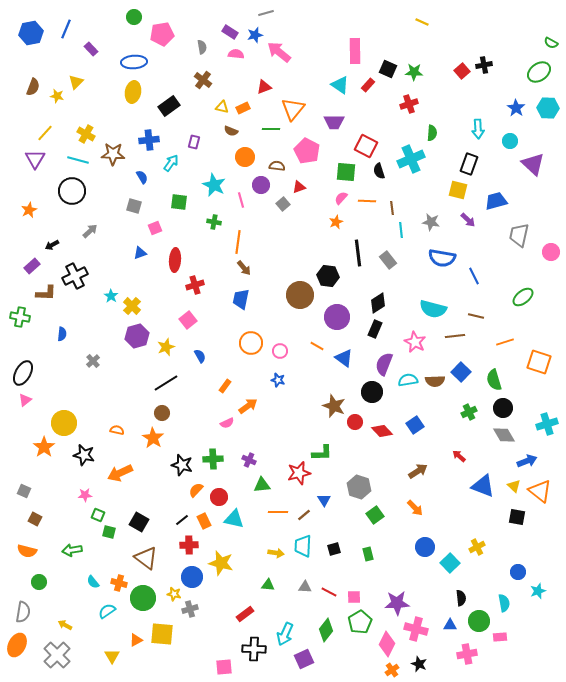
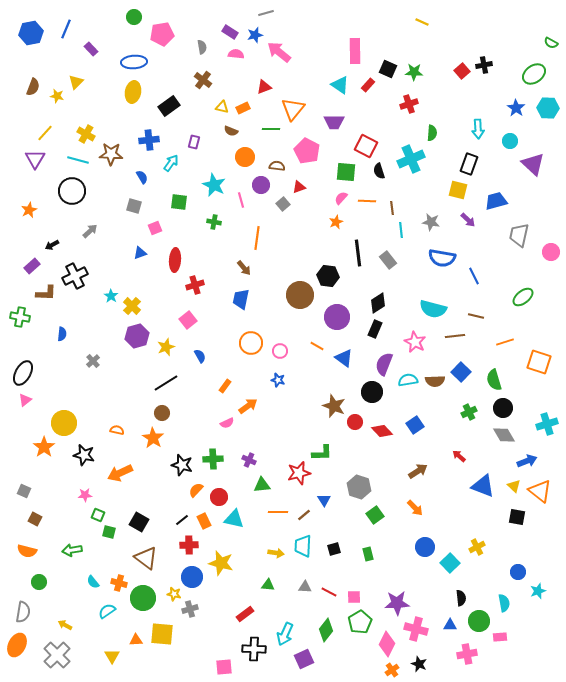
green ellipse at (539, 72): moved 5 px left, 2 px down
brown star at (113, 154): moved 2 px left
orange line at (238, 242): moved 19 px right, 4 px up
orange triangle at (136, 640): rotated 24 degrees clockwise
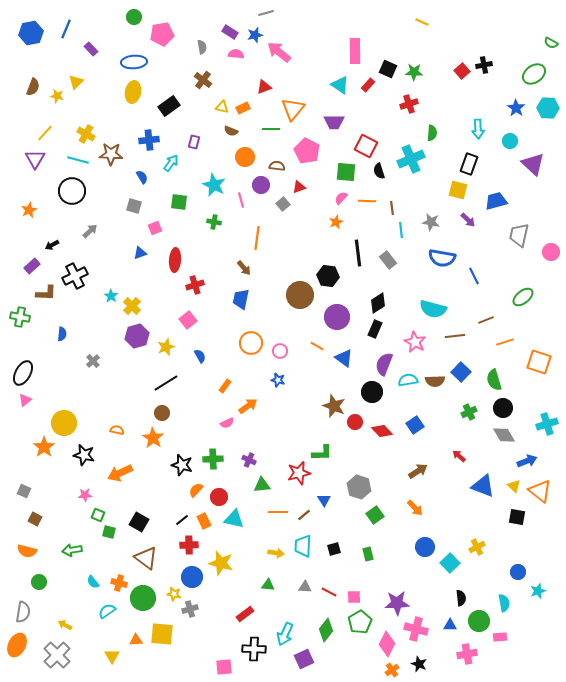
brown line at (476, 316): moved 10 px right, 4 px down; rotated 35 degrees counterclockwise
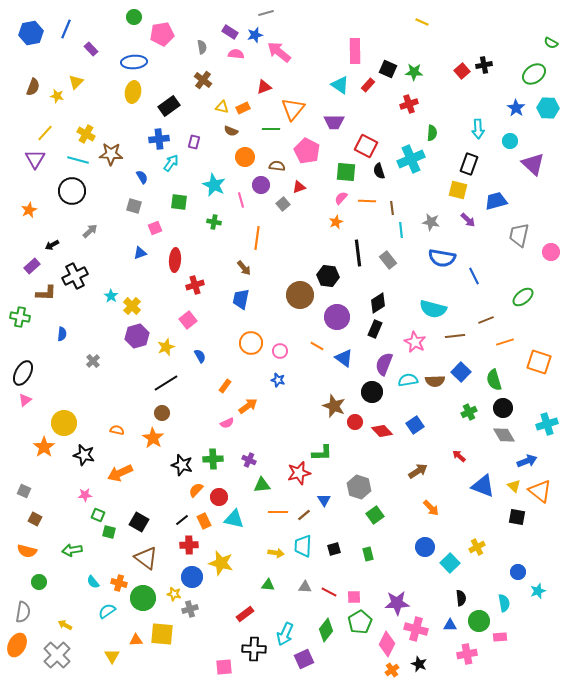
blue cross at (149, 140): moved 10 px right, 1 px up
orange arrow at (415, 508): moved 16 px right
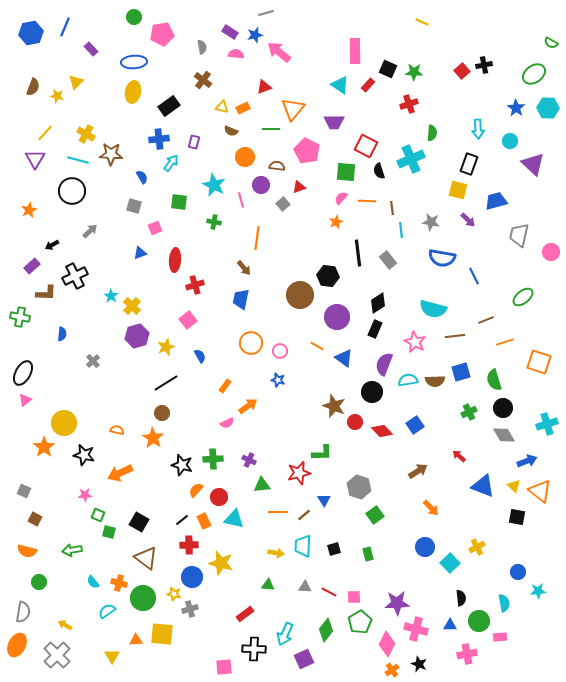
blue line at (66, 29): moved 1 px left, 2 px up
blue square at (461, 372): rotated 30 degrees clockwise
cyan star at (538, 591): rotated 14 degrees clockwise
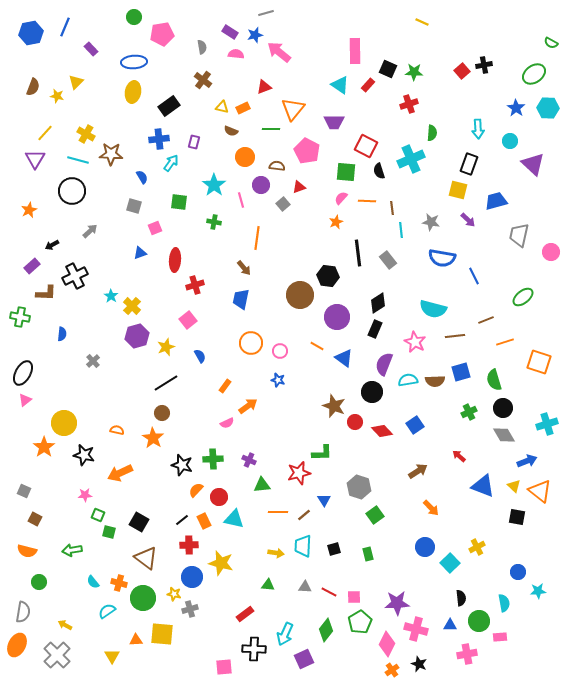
cyan star at (214, 185): rotated 10 degrees clockwise
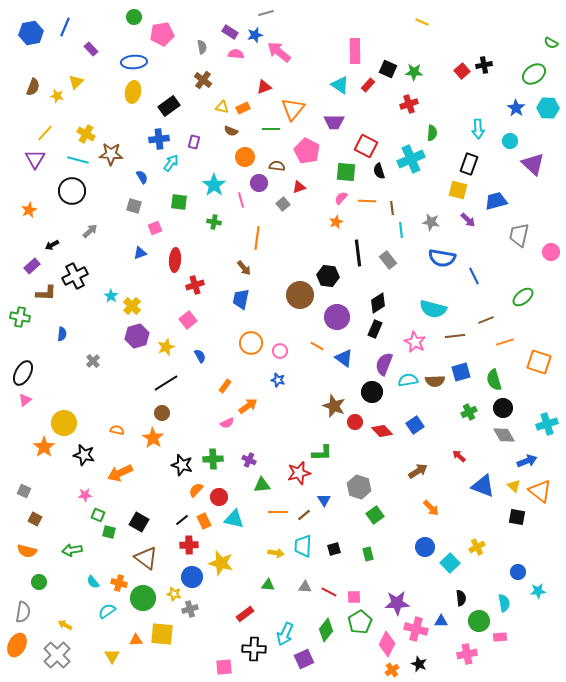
purple circle at (261, 185): moved 2 px left, 2 px up
blue triangle at (450, 625): moved 9 px left, 4 px up
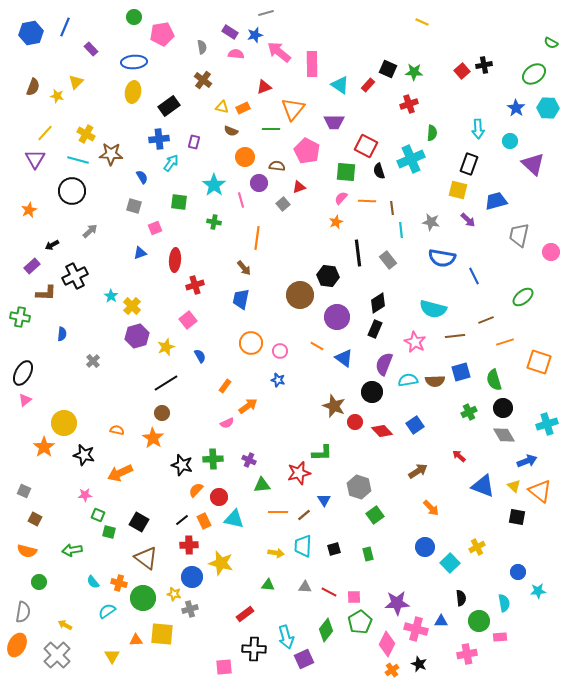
pink rectangle at (355, 51): moved 43 px left, 13 px down
cyan arrow at (285, 634): moved 1 px right, 3 px down; rotated 40 degrees counterclockwise
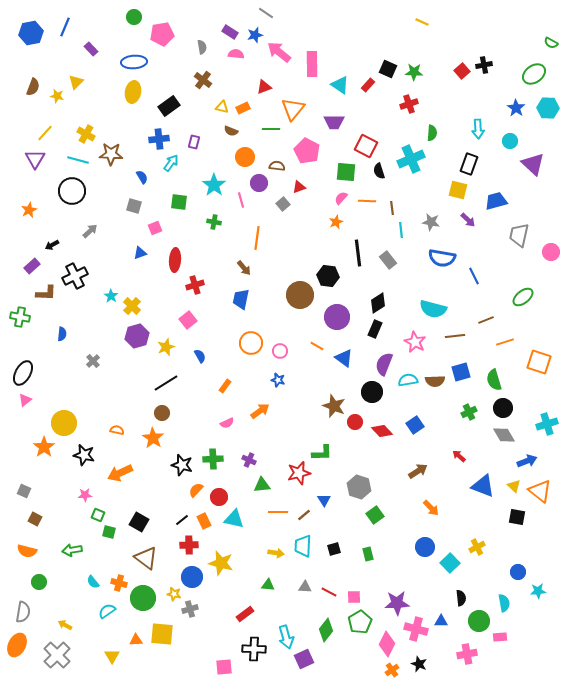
gray line at (266, 13): rotated 49 degrees clockwise
orange arrow at (248, 406): moved 12 px right, 5 px down
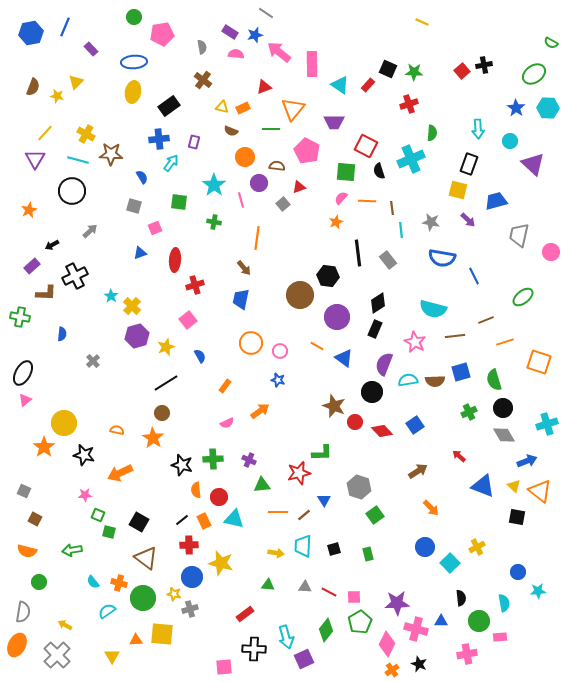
orange semicircle at (196, 490): rotated 49 degrees counterclockwise
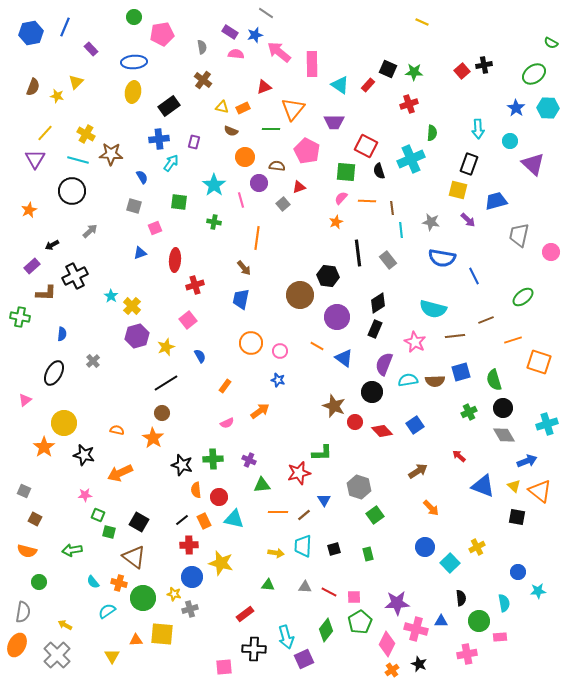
orange line at (505, 342): moved 8 px right, 2 px up
black ellipse at (23, 373): moved 31 px right
brown triangle at (146, 558): moved 12 px left, 1 px up
